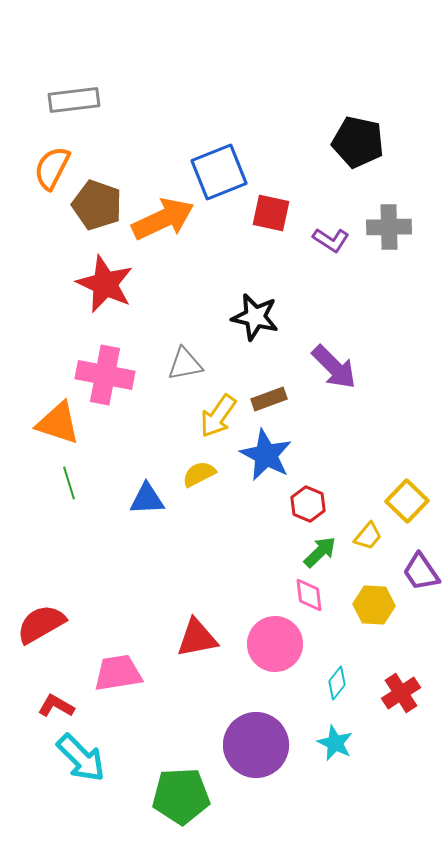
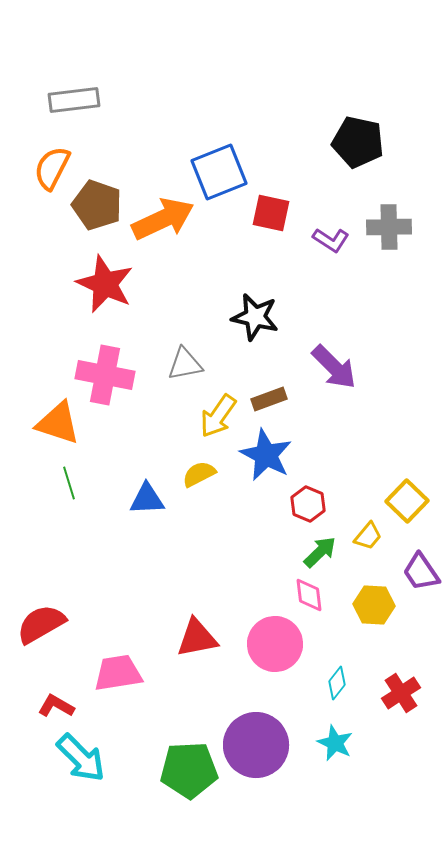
green pentagon: moved 8 px right, 26 px up
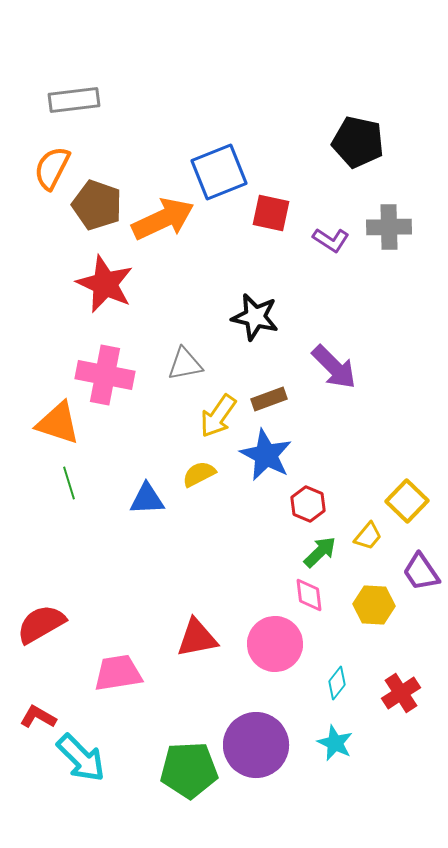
red L-shape: moved 18 px left, 11 px down
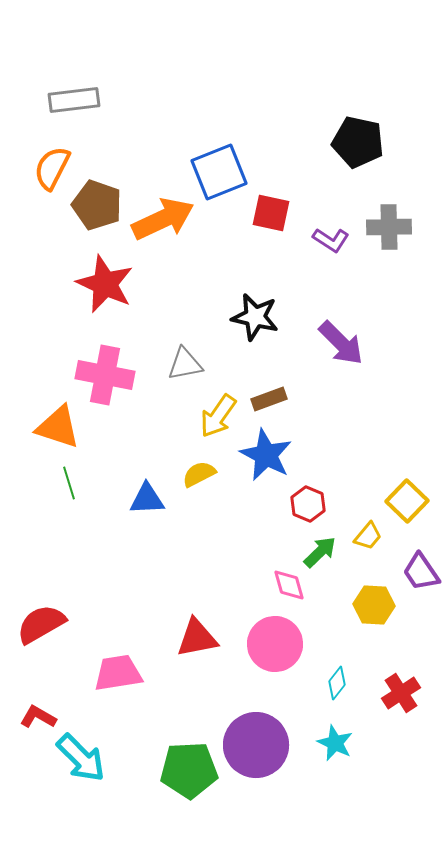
purple arrow: moved 7 px right, 24 px up
orange triangle: moved 4 px down
pink diamond: moved 20 px left, 10 px up; rotated 9 degrees counterclockwise
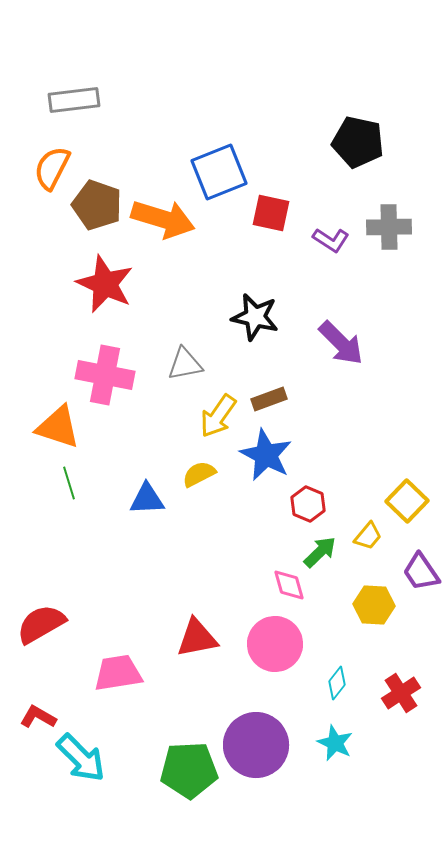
orange arrow: rotated 42 degrees clockwise
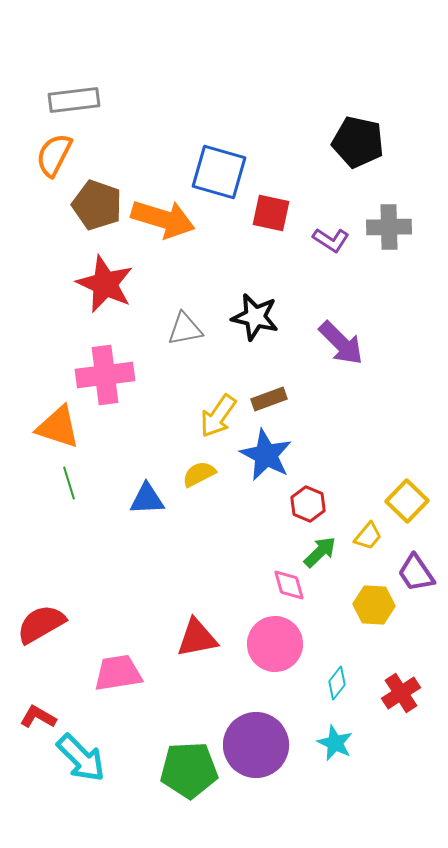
orange semicircle: moved 2 px right, 13 px up
blue square: rotated 38 degrees clockwise
gray triangle: moved 35 px up
pink cross: rotated 18 degrees counterclockwise
purple trapezoid: moved 5 px left, 1 px down
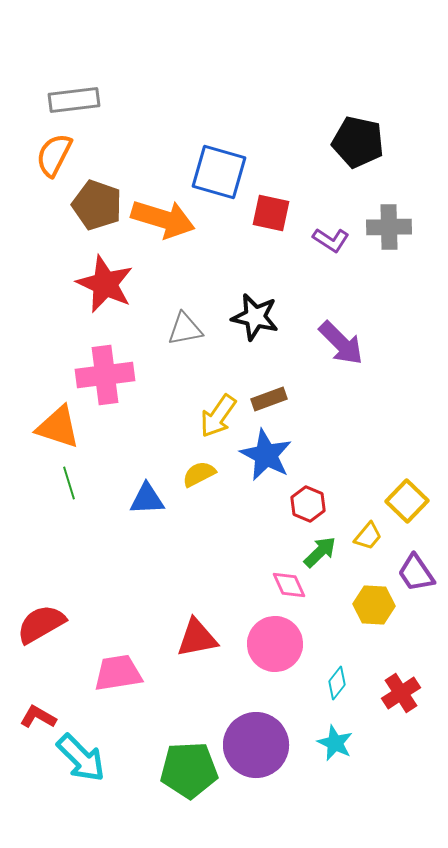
pink diamond: rotated 9 degrees counterclockwise
